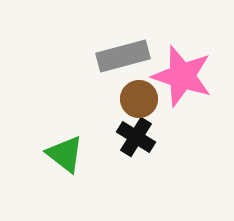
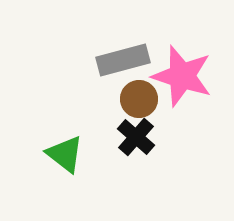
gray rectangle: moved 4 px down
black cross: rotated 9 degrees clockwise
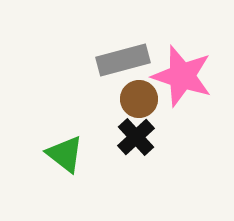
black cross: rotated 6 degrees clockwise
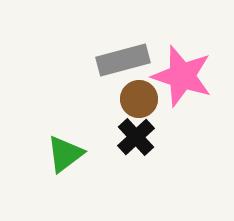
green triangle: rotated 45 degrees clockwise
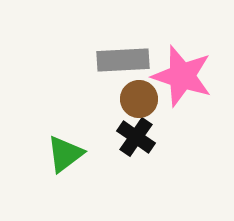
gray rectangle: rotated 12 degrees clockwise
black cross: rotated 12 degrees counterclockwise
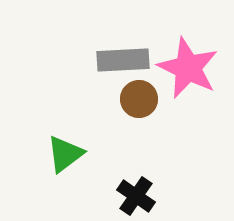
pink star: moved 6 px right, 8 px up; rotated 8 degrees clockwise
black cross: moved 59 px down
